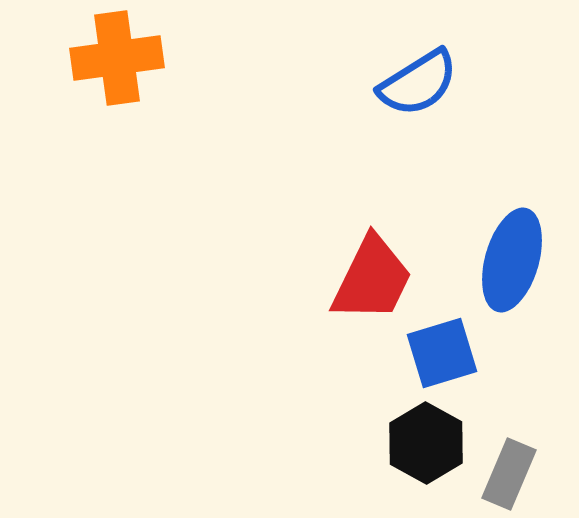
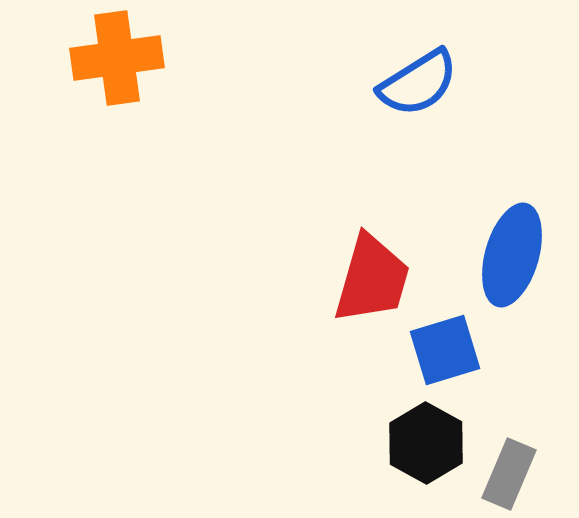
blue ellipse: moved 5 px up
red trapezoid: rotated 10 degrees counterclockwise
blue square: moved 3 px right, 3 px up
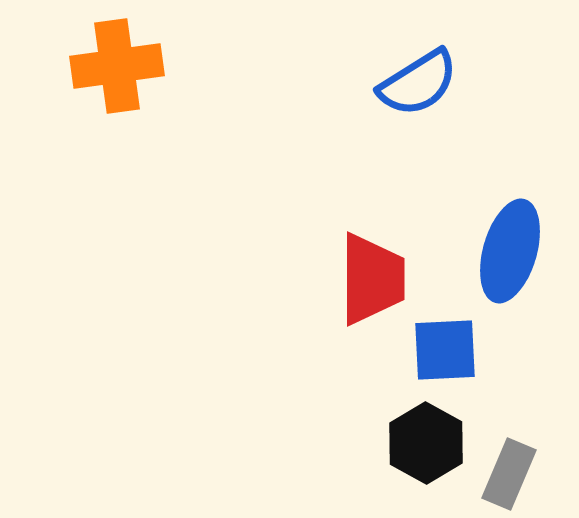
orange cross: moved 8 px down
blue ellipse: moved 2 px left, 4 px up
red trapezoid: rotated 16 degrees counterclockwise
blue square: rotated 14 degrees clockwise
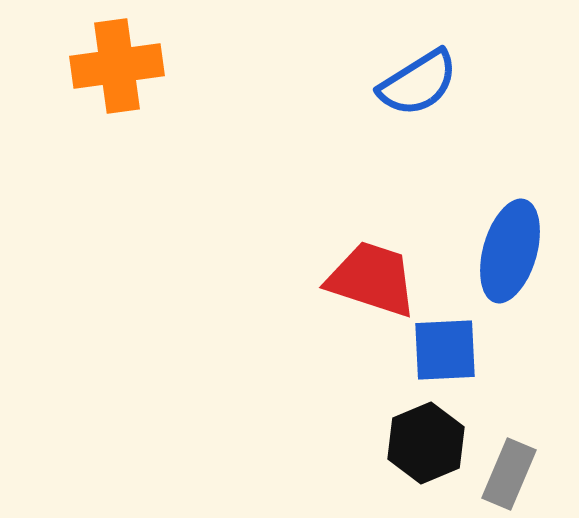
red trapezoid: rotated 72 degrees counterclockwise
black hexagon: rotated 8 degrees clockwise
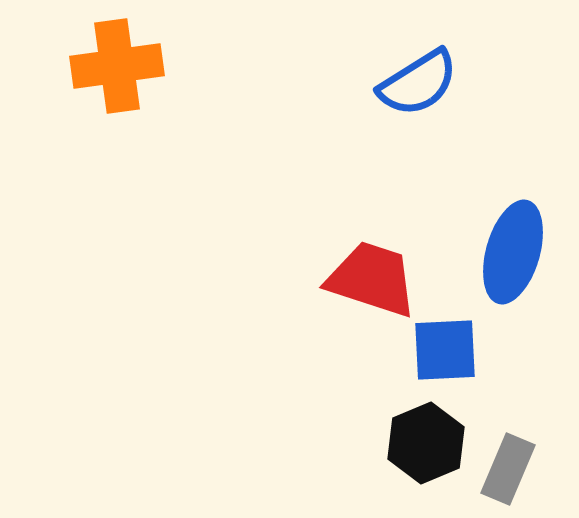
blue ellipse: moved 3 px right, 1 px down
gray rectangle: moved 1 px left, 5 px up
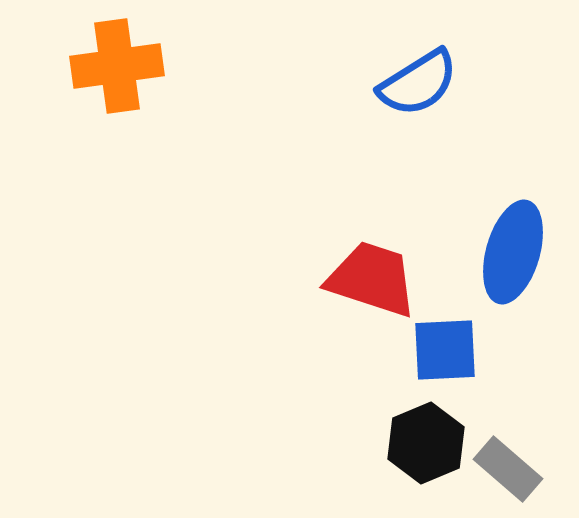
gray rectangle: rotated 72 degrees counterclockwise
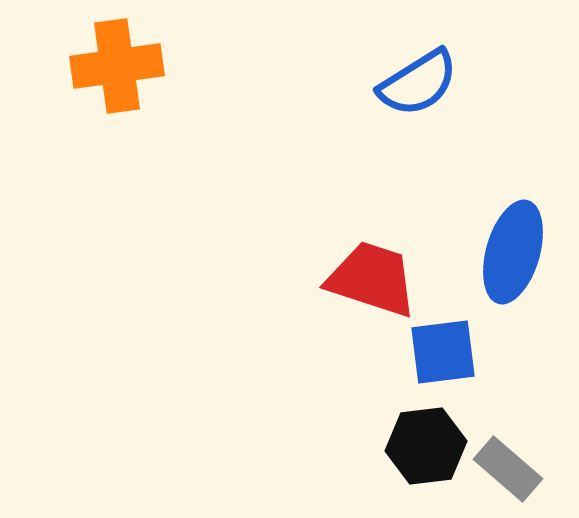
blue square: moved 2 px left, 2 px down; rotated 4 degrees counterclockwise
black hexagon: moved 3 px down; rotated 16 degrees clockwise
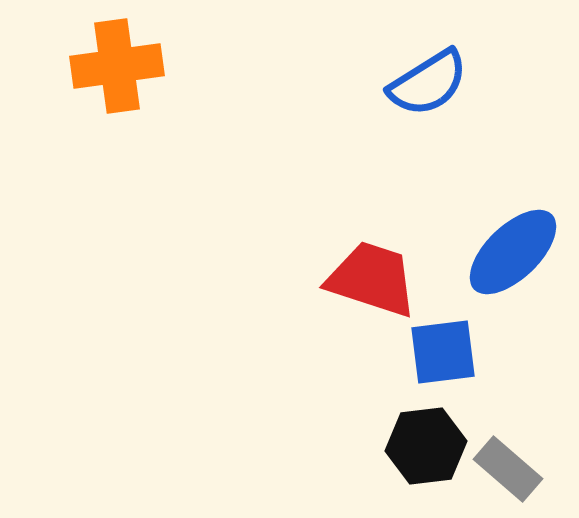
blue semicircle: moved 10 px right
blue ellipse: rotated 30 degrees clockwise
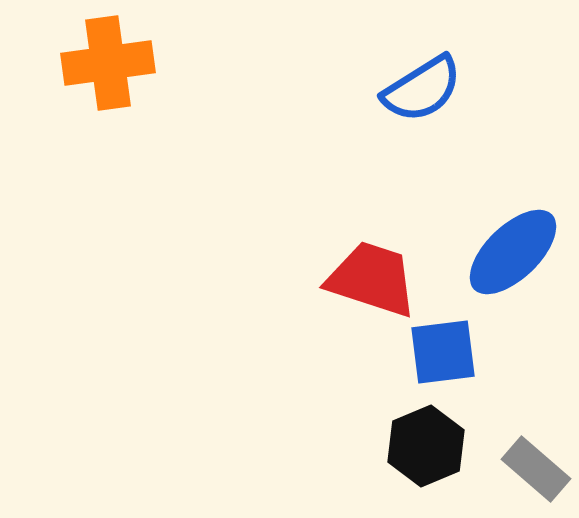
orange cross: moved 9 px left, 3 px up
blue semicircle: moved 6 px left, 6 px down
black hexagon: rotated 16 degrees counterclockwise
gray rectangle: moved 28 px right
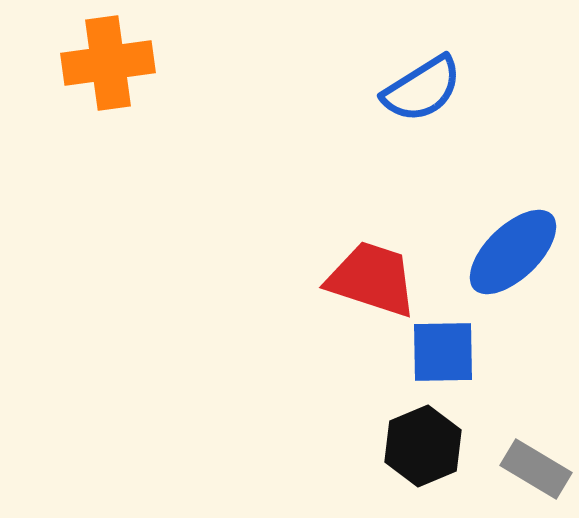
blue square: rotated 6 degrees clockwise
black hexagon: moved 3 px left
gray rectangle: rotated 10 degrees counterclockwise
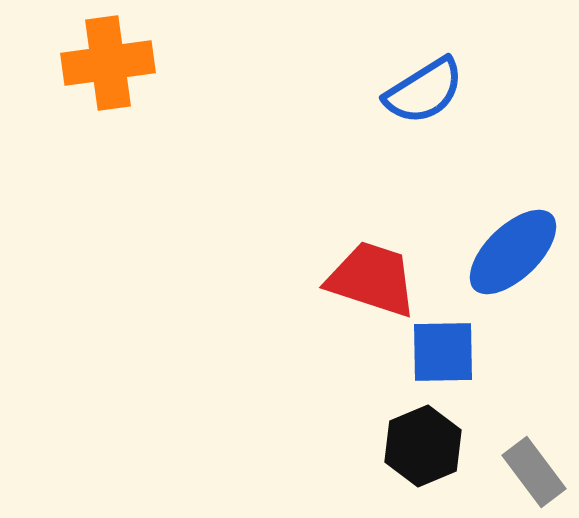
blue semicircle: moved 2 px right, 2 px down
gray rectangle: moved 2 px left, 3 px down; rotated 22 degrees clockwise
